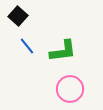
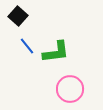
green L-shape: moved 7 px left, 1 px down
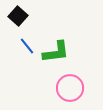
pink circle: moved 1 px up
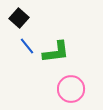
black square: moved 1 px right, 2 px down
pink circle: moved 1 px right, 1 px down
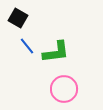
black square: moved 1 px left; rotated 12 degrees counterclockwise
pink circle: moved 7 px left
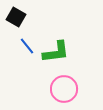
black square: moved 2 px left, 1 px up
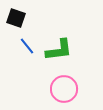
black square: moved 1 px down; rotated 12 degrees counterclockwise
green L-shape: moved 3 px right, 2 px up
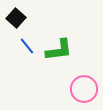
black square: rotated 24 degrees clockwise
pink circle: moved 20 px right
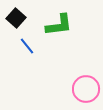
green L-shape: moved 25 px up
pink circle: moved 2 px right
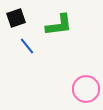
black square: rotated 30 degrees clockwise
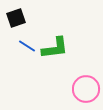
green L-shape: moved 4 px left, 23 px down
blue line: rotated 18 degrees counterclockwise
